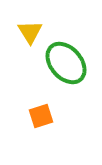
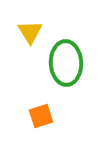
green ellipse: rotated 39 degrees clockwise
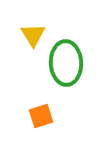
yellow triangle: moved 3 px right, 3 px down
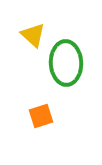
yellow triangle: rotated 16 degrees counterclockwise
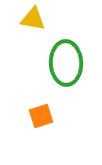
yellow triangle: moved 16 px up; rotated 32 degrees counterclockwise
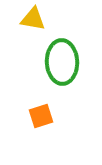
green ellipse: moved 4 px left, 1 px up
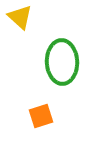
yellow triangle: moved 13 px left, 2 px up; rotated 32 degrees clockwise
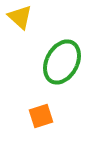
green ellipse: rotated 30 degrees clockwise
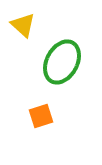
yellow triangle: moved 3 px right, 8 px down
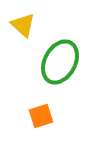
green ellipse: moved 2 px left
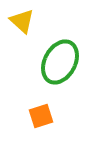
yellow triangle: moved 1 px left, 4 px up
